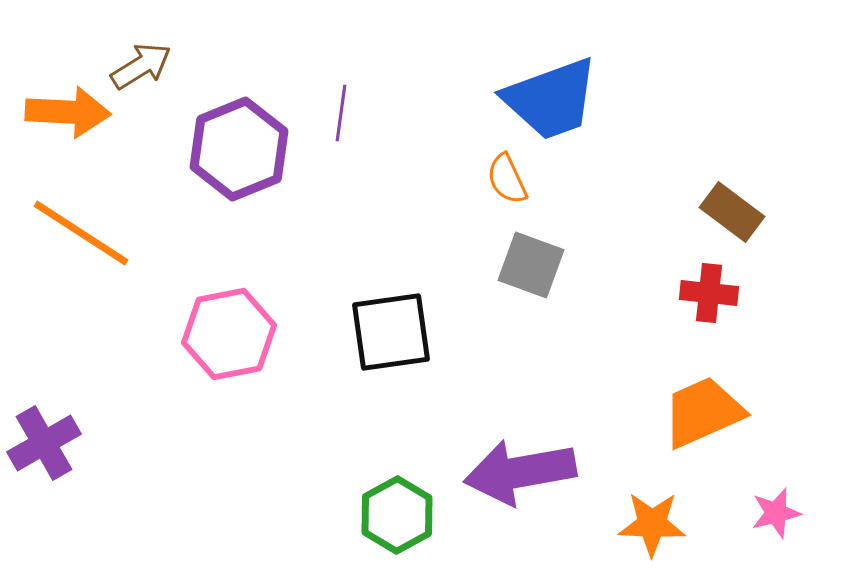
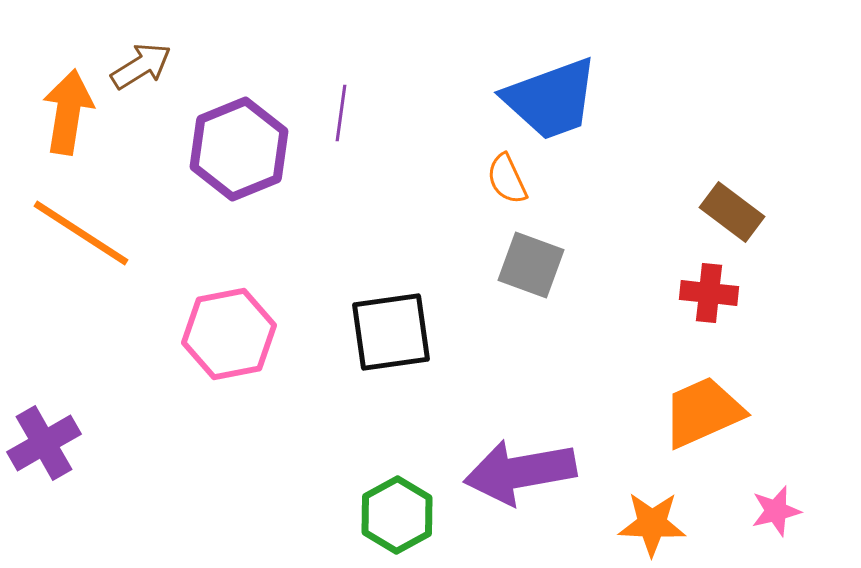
orange arrow: rotated 84 degrees counterclockwise
pink star: moved 2 px up
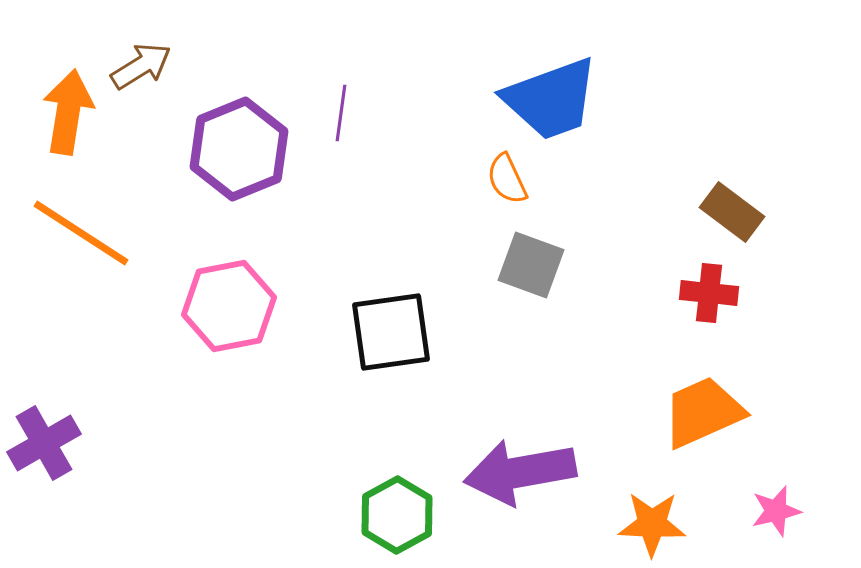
pink hexagon: moved 28 px up
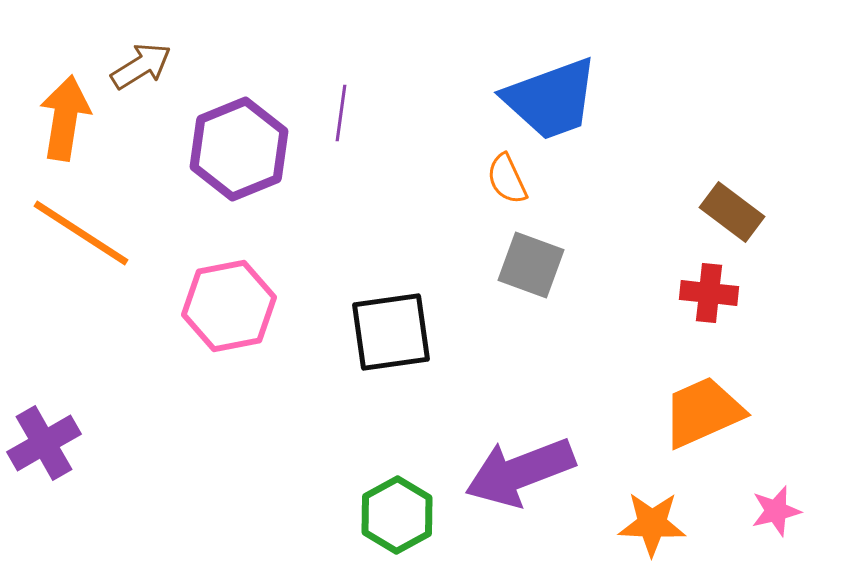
orange arrow: moved 3 px left, 6 px down
purple arrow: rotated 11 degrees counterclockwise
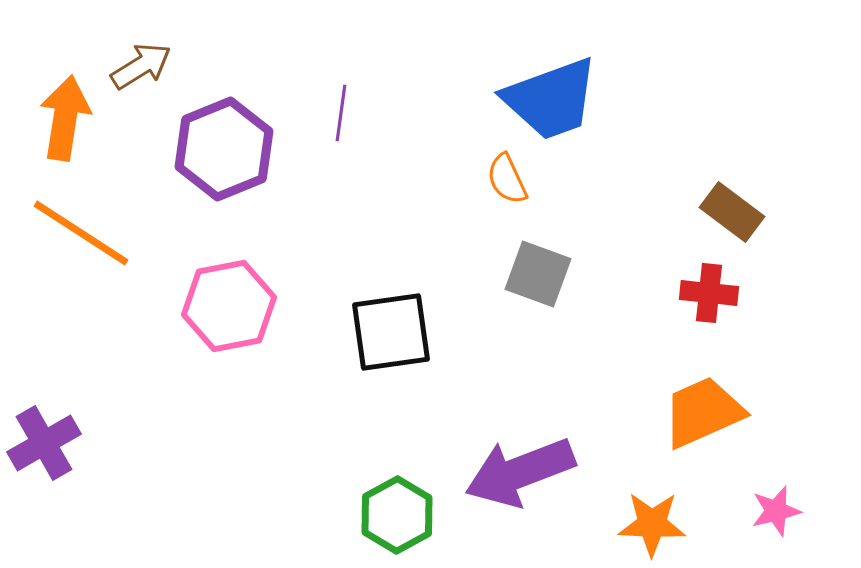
purple hexagon: moved 15 px left
gray square: moved 7 px right, 9 px down
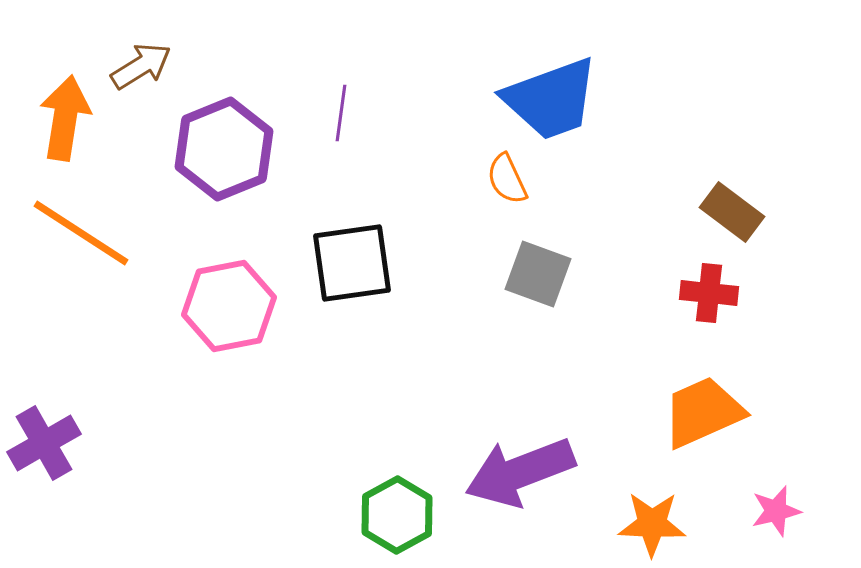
black square: moved 39 px left, 69 px up
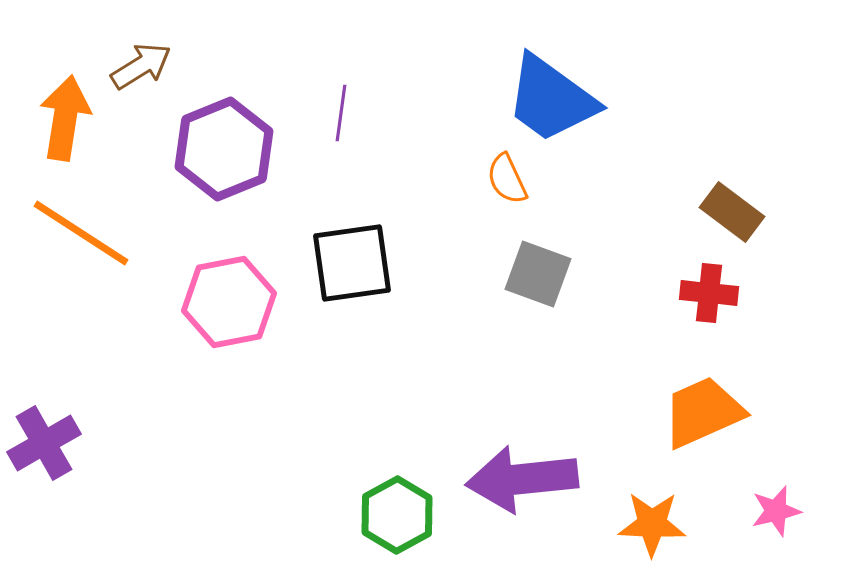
blue trapezoid: rotated 56 degrees clockwise
pink hexagon: moved 4 px up
purple arrow: moved 2 px right, 7 px down; rotated 15 degrees clockwise
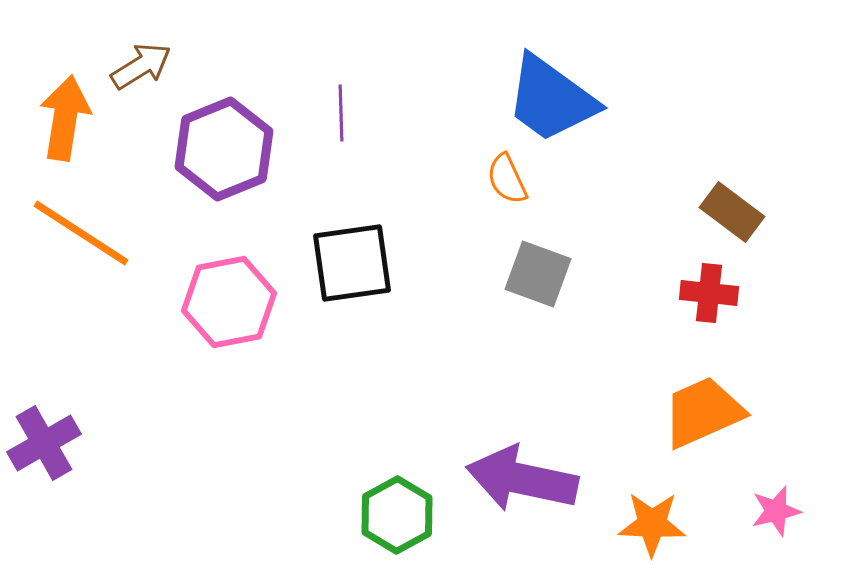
purple line: rotated 10 degrees counterclockwise
purple arrow: rotated 18 degrees clockwise
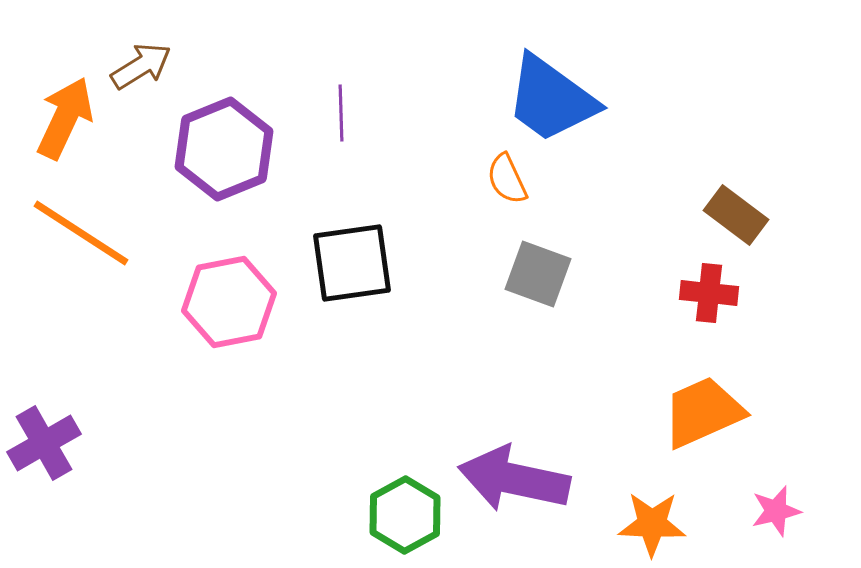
orange arrow: rotated 16 degrees clockwise
brown rectangle: moved 4 px right, 3 px down
purple arrow: moved 8 px left
green hexagon: moved 8 px right
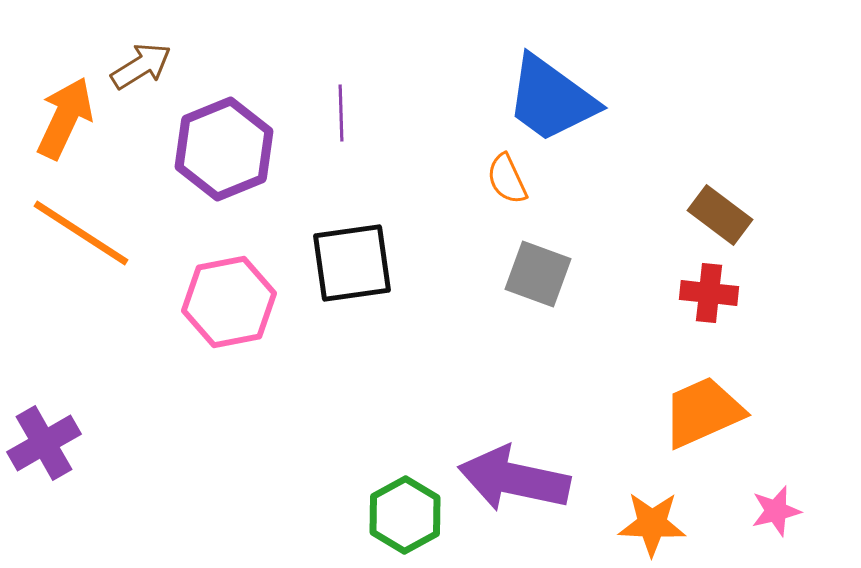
brown rectangle: moved 16 px left
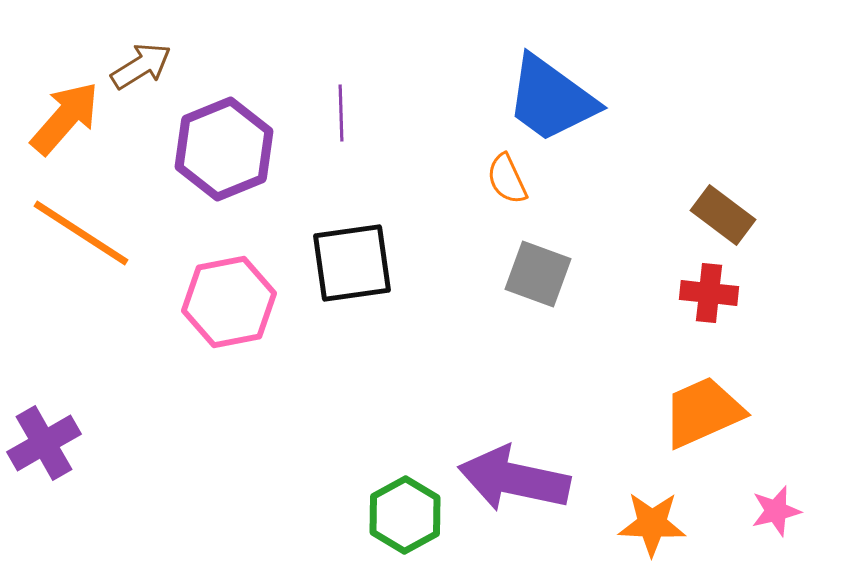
orange arrow: rotated 16 degrees clockwise
brown rectangle: moved 3 px right
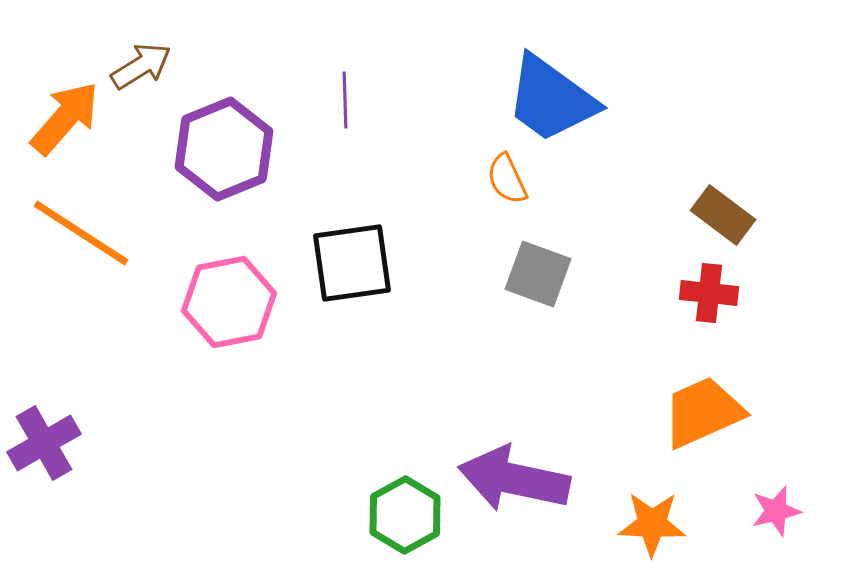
purple line: moved 4 px right, 13 px up
